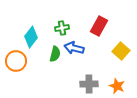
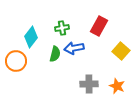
blue arrow: rotated 24 degrees counterclockwise
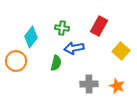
green cross: rotated 16 degrees clockwise
green semicircle: moved 1 px right, 9 px down
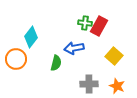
green cross: moved 23 px right, 5 px up
yellow square: moved 7 px left, 5 px down
orange circle: moved 2 px up
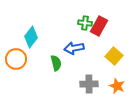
green semicircle: rotated 28 degrees counterclockwise
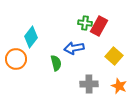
orange star: moved 2 px right
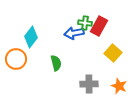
blue arrow: moved 15 px up
yellow square: moved 1 px left, 3 px up
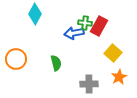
cyan diamond: moved 4 px right, 23 px up; rotated 10 degrees counterclockwise
orange star: moved 9 px up; rotated 21 degrees clockwise
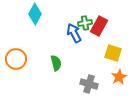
green cross: rotated 16 degrees counterclockwise
blue arrow: rotated 72 degrees clockwise
yellow square: rotated 24 degrees counterclockwise
gray cross: rotated 18 degrees clockwise
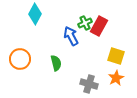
green cross: rotated 16 degrees counterclockwise
blue arrow: moved 3 px left, 3 px down
yellow square: moved 3 px right, 3 px down
orange circle: moved 4 px right
orange star: moved 3 px left, 1 px down
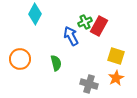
green cross: moved 1 px up
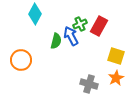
green cross: moved 5 px left, 2 px down
orange circle: moved 1 px right, 1 px down
green semicircle: moved 22 px up; rotated 28 degrees clockwise
